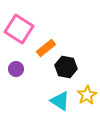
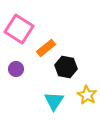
yellow star: rotated 12 degrees counterclockwise
cyan triangle: moved 6 px left; rotated 30 degrees clockwise
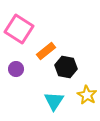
orange rectangle: moved 3 px down
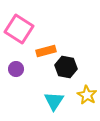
orange rectangle: rotated 24 degrees clockwise
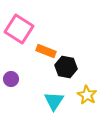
orange rectangle: rotated 36 degrees clockwise
purple circle: moved 5 px left, 10 px down
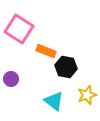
yellow star: rotated 24 degrees clockwise
cyan triangle: rotated 25 degrees counterclockwise
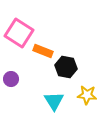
pink square: moved 4 px down
orange rectangle: moved 3 px left
yellow star: rotated 24 degrees clockwise
cyan triangle: rotated 20 degrees clockwise
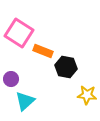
cyan triangle: moved 29 px left; rotated 20 degrees clockwise
